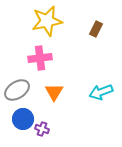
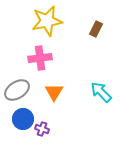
cyan arrow: rotated 65 degrees clockwise
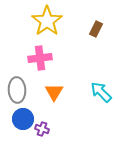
yellow star: rotated 24 degrees counterclockwise
gray ellipse: rotated 60 degrees counterclockwise
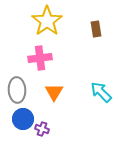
brown rectangle: rotated 35 degrees counterclockwise
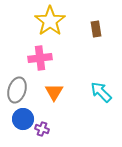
yellow star: moved 3 px right
gray ellipse: rotated 20 degrees clockwise
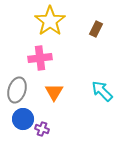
brown rectangle: rotated 35 degrees clockwise
cyan arrow: moved 1 px right, 1 px up
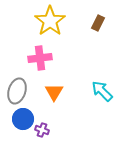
brown rectangle: moved 2 px right, 6 px up
gray ellipse: moved 1 px down
purple cross: moved 1 px down
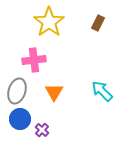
yellow star: moved 1 px left, 1 px down
pink cross: moved 6 px left, 2 px down
blue circle: moved 3 px left
purple cross: rotated 24 degrees clockwise
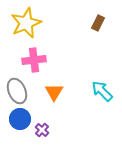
yellow star: moved 23 px left, 1 px down; rotated 12 degrees clockwise
gray ellipse: rotated 40 degrees counterclockwise
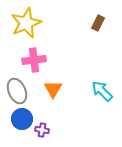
orange triangle: moved 1 px left, 3 px up
blue circle: moved 2 px right
purple cross: rotated 32 degrees counterclockwise
